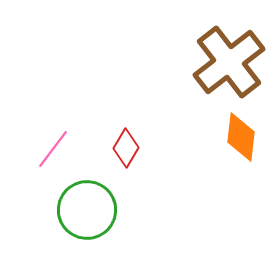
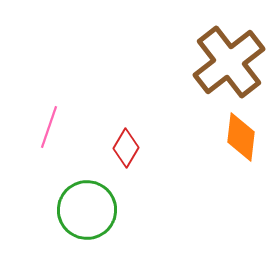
pink line: moved 4 px left, 22 px up; rotated 18 degrees counterclockwise
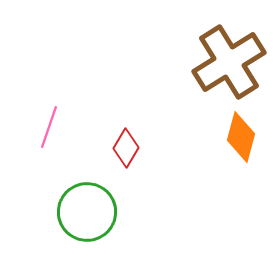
brown cross: rotated 6 degrees clockwise
orange diamond: rotated 9 degrees clockwise
green circle: moved 2 px down
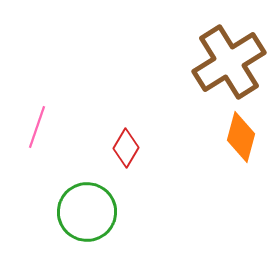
pink line: moved 12 px left
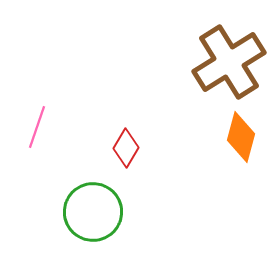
green circle: moved 6 px right
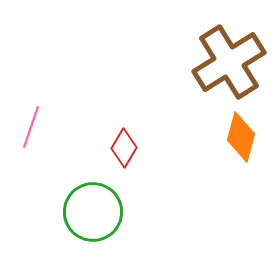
pink line: moved 6 px left
red diamond: moved 2 px left
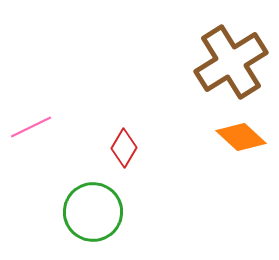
brown cross: moved 2 px right
pink line: rotated 45 degrees clockwise
orange diamond: rotated 63 degrees counterclockwise
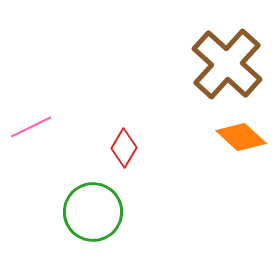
brown cross: moved 4 px left, 2 px down; rotated 16 degrees counterclockwise
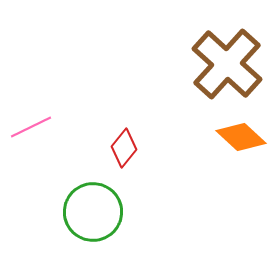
red diamond: rotated 9 degrees clockwise
